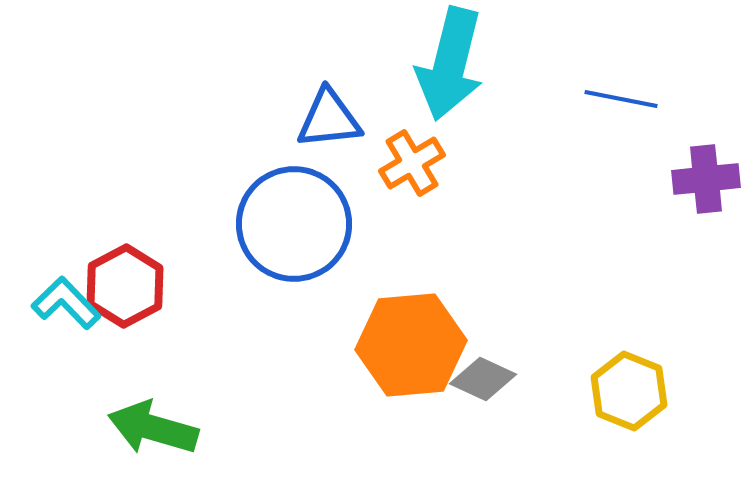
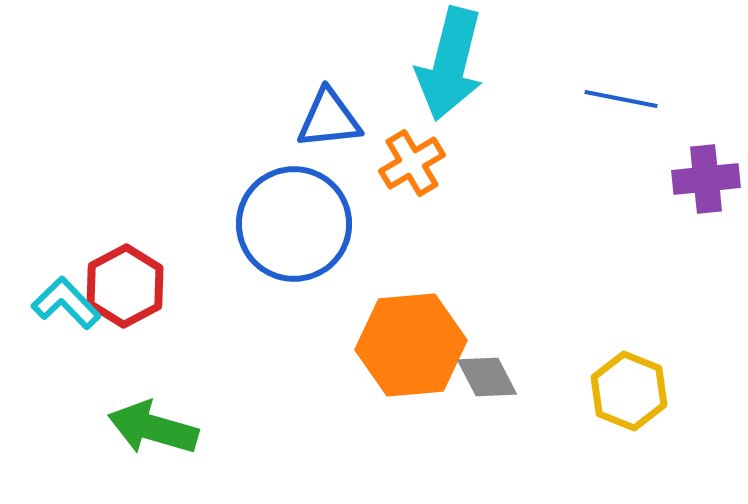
gray diamond: moved 4 px right, 2 px up; rotated 38 degrees clockwise
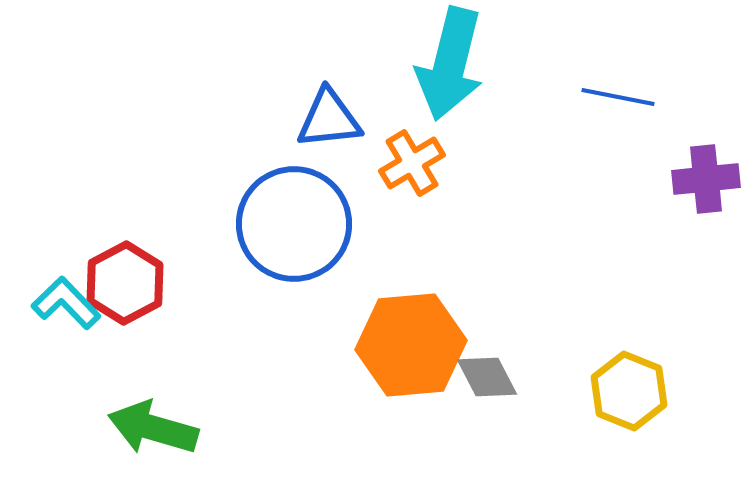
blue line: moved 3 px left, 2 px up
red hexagon: moved 3 px up
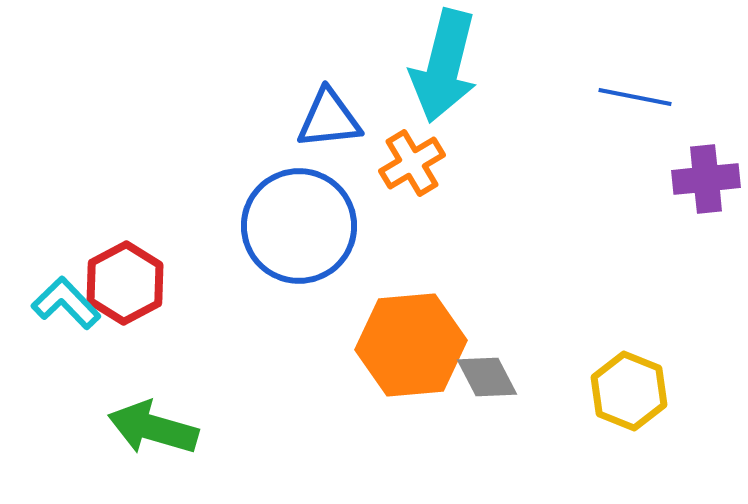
cyan arrow: moved 6 px left, 2 px down
blue line: moved 17 px right
blue circle: moved 5 px right, 2 px down
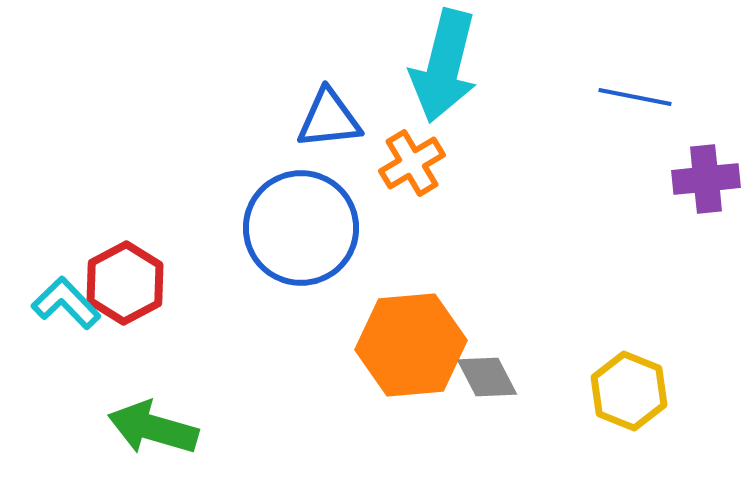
blue circle: moved 2 px right, 2 px down
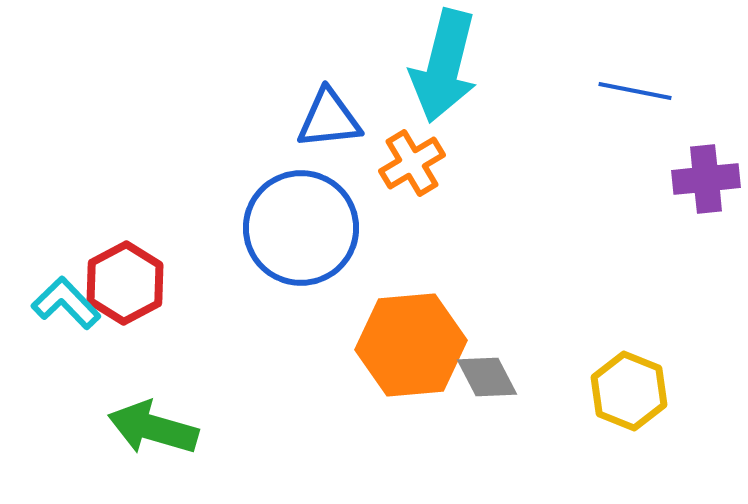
blue line: moved 6 px up
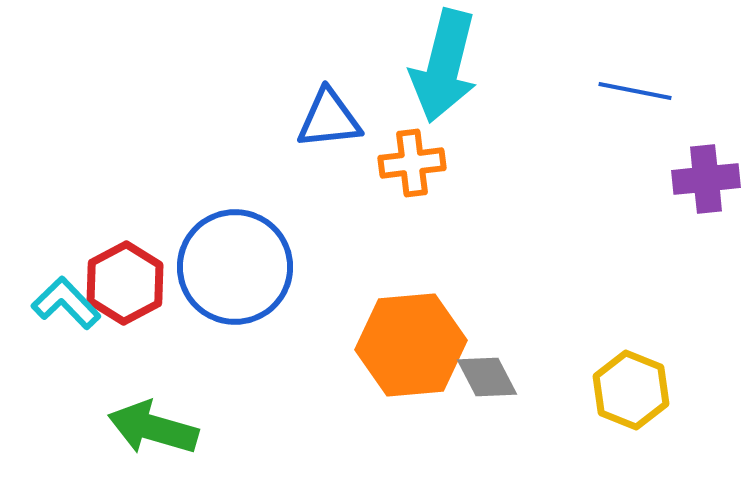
orange cross: rotated 24 degrees clockwise
blue circle: moved 66 px left, 39 px down
yellow hexagon: moved 2 px right, 1 px up
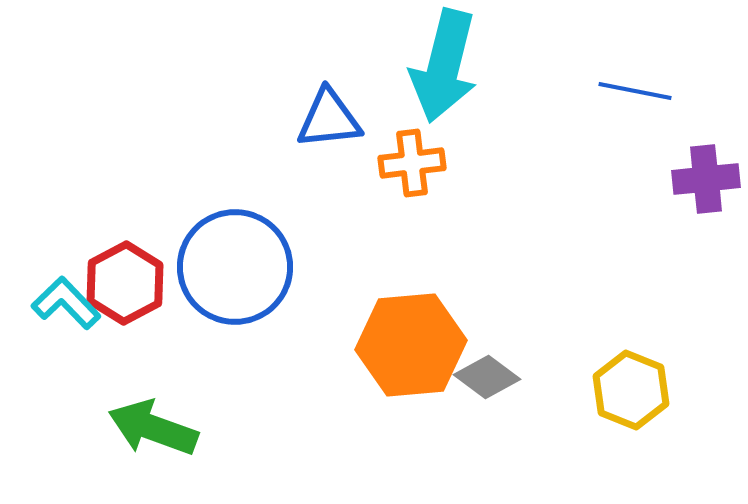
gray diamond: rotated 26 degrees counterclockwise
green arrow: rotated 4 degrees clockwise
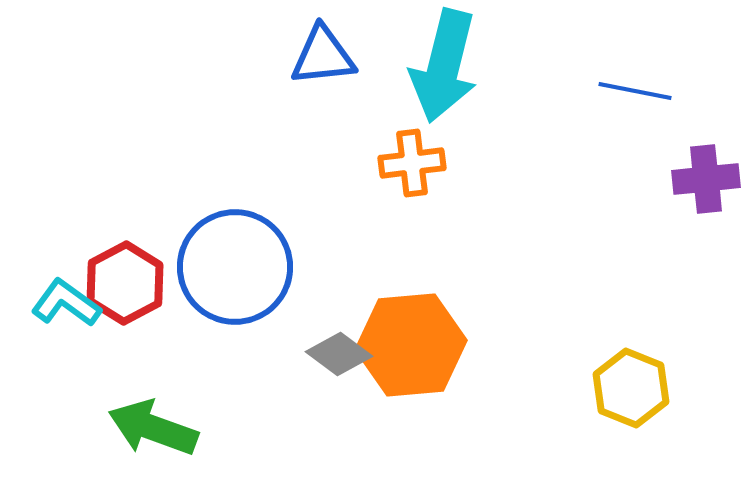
blue triangle: moved 6 px left, 63 px up
cyan L-shape: rotated 10 degrees counterclockwise
gray diamond: moved 148 px left, 23 px up
yellow hexagon: moved 2 px up
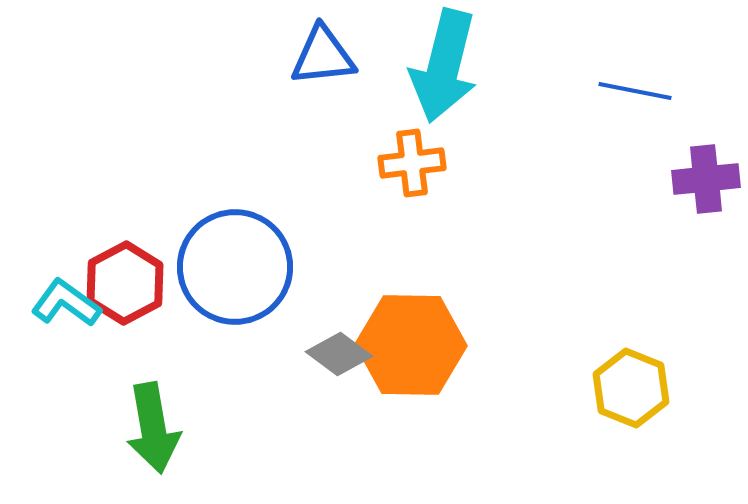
orange hexagon: rotated 6 degrees clockwise
green arrow: rotated 120 degrees counterclockwise
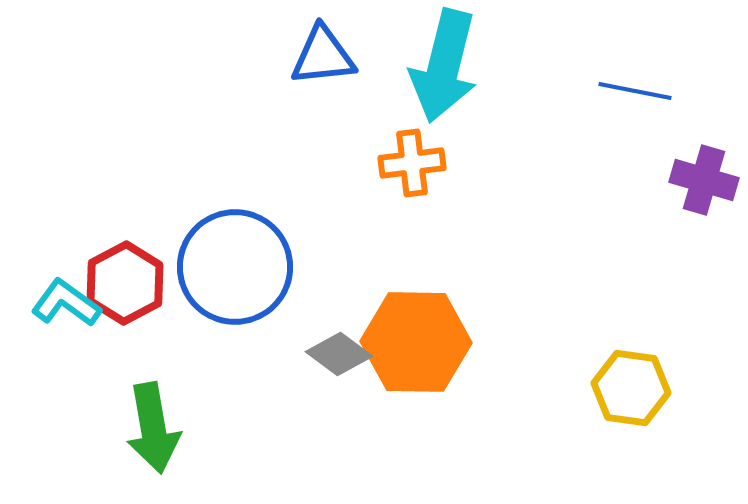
purple cross: moved 2 px left, 1 px down; rotated 22 degrees clockwise
orange hexagon: moved 5 px right, 3 px up
yellow hexagon: rotated 14 degrees counterclockwise
